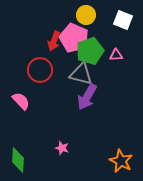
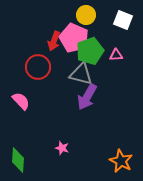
red circle: moved 2 px left, 3 px up
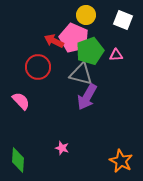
red arrow: rotated 96 degrees clockwise
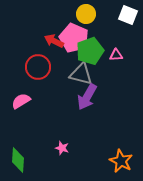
yellow circle: moved 1 px up
white square: moved 5 px right, 5 px up
pink semicircle: rotated 78 degrees counterclockwise
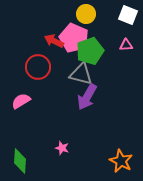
pink triangle: moved 10 px right, 10 px up
green diamond: moved 2 px right, 1 px down
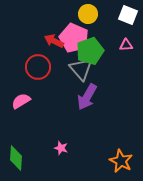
yellow circle: moved 2 px right
gray triangle: moved 5 px up; rotated 35 degrees clockwise
pink star: moved 1 px left
green diamond: moved 4 px left, 3 px up
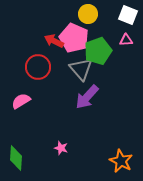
pink triangle: moved 5 px up
green pentagon: moved 8 px right
purple arrow: rotated 12 degrees clockwise
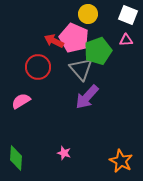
pink star: moved 3 px right, 5 px down
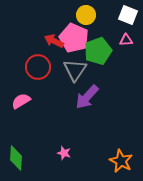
yellow circle: moved 2 px left, 1 px down
gray triangle: moved 6 px left, 1 px down; rotated 15 degrees clockwise
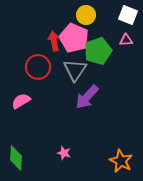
red arrow: rotated 54 degrees clockwise
